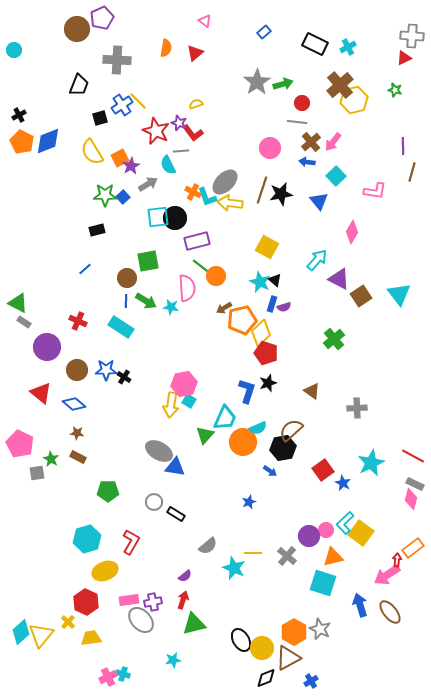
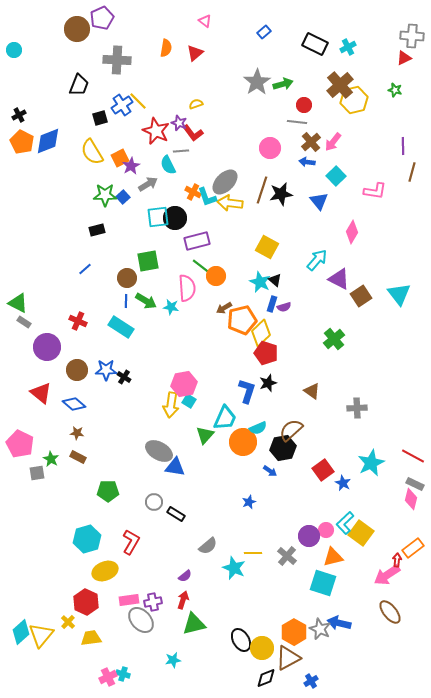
red circle at (302, 103): moved 2 px right, 2 px down
blue arrow at (360, 605): moved 21 px left, 18 px down; rotated 60 degrees counterclockwise
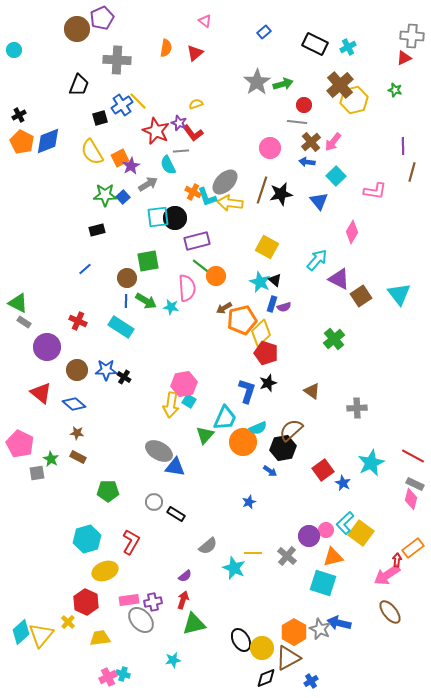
yellow trapezoid at (91, 638): moved 9 px right
